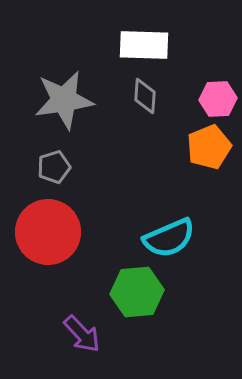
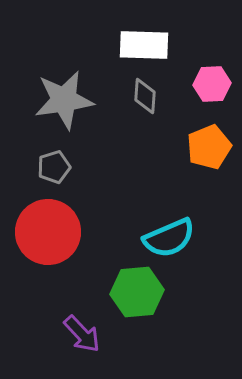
pink hexagon: moved 6 px left, 15 px up
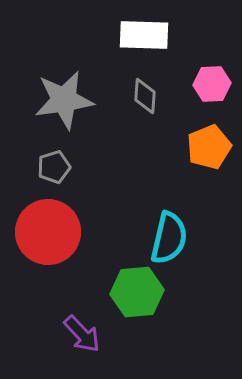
white rectangle: moved 10 px up
cyan semicircle: rotated 54 degrees counterclockwise
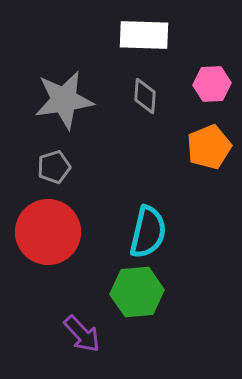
cyan semicircle: moved 21 px left, 6 px up
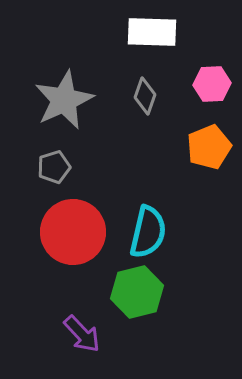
white rectangle: moved 8 px right, 3 px up
gray diamond: rotated 15 degrees clockwise
gray star: rotated 16 degrees counterclockwise
red circle: moved 25 px right
green hexagon: rotated 9 degrees counterclockwise
